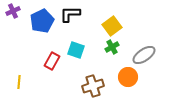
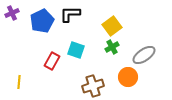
purple cross: moved 1 px left, 2 px down
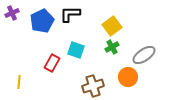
red rectangle: moved 2 px down
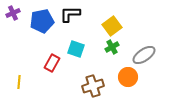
purple cross: moved 1 px right
blue pentagon: rotated 15 degrees clockwise
cyan square: moved 1 px up
